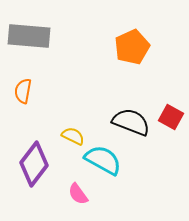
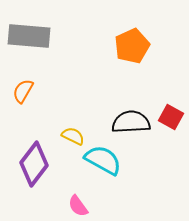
orange pentagon: moved 1 px up
orange semicircle: rotated 20 degrees clockwise
black semicircle: rotated 24 degrees counterclockwise
pink semicircle: moved 12 px down
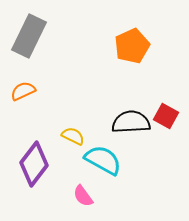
gray rectangle: rotated 69 degrees counterclockwise
orange semicircle: rotated 35 degrees clockwise
red square: moved 5 px left, 1 px up
pink semicircle: moved 5 px right, 10 px up
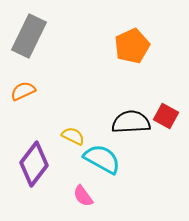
cyan semicircle: moved 1 px left, 1 px up
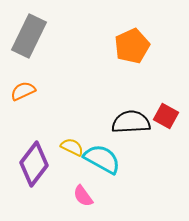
yellow semicircle: moved 1 px left, 11 px down
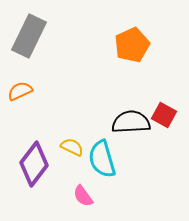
orange pentagon: moved 1 px up
orange semicircle: moved 3 px left
red square: moved 2 px left, 1 px up
cyan semicircle: rotated 135 degrees counterclockwise
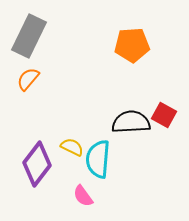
orange pentagon: rotated 20 degrees clockwise
orange semicircle: moved 8 px right, 12 px up; rotated 25 degrees counterclockwise
cyan semicircle: moved 4 px left; rotated 21 degrees clockwise
purple diamond: moved 3 px right
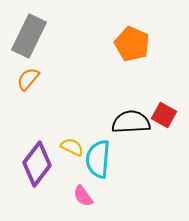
orange pentagon: moved 1 px up; rotated 28 degrees clockwise
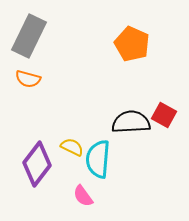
orange semicircle: rotated 115 degrees counterclockwise
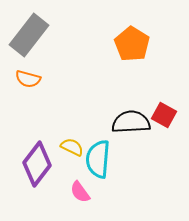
gray rectangle: moved 1 px up; rotated 12 degrees clockwise
orange pentagon: rotated 8 degrees clockwise
pink semicircle: moved 3 px left, 4 px up
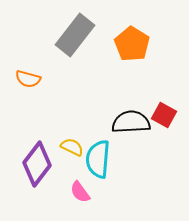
gray rectangle: moved 46 px right
